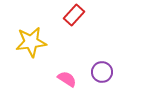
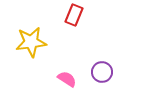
red rectangle: rotated 20 degrees counterclockwise
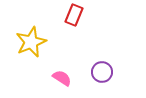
yellow star: rotated 16 degrees counterclockwise
pink semicircle: moved 5 px left, 1 px up
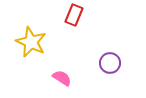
yellow star: rotated 24 degrees counterclockwise
purple circle: moved 8 px right, 9 px up
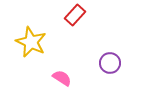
red rectangle: moved 1 px right; rotated 20 degrees clockwise
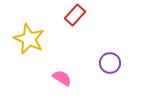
yellow star: moved 2 px left, 3 px up
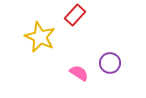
yellow star: moved 11 px right, 2 px up
pink semicircle: moved 17 px right, 5 px up
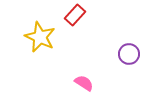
purple circle: moved 19 px right, 9 px up
pink semicircle: moved 5 px right, 10 px down
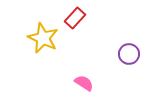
red rectangle: moved 3 px down
yellow star: moved 3 px right, 1 px down
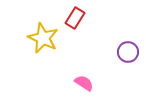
red rectangle: rotated 10 degrees counterclockwise
purple circle: moved 1 px left, 2 px up
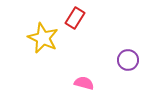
purple circle: moved 8 px down
pink semicircle: rotated 18 degrees counterclockwise
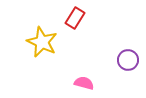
yellow star: moved 1 px left, 4 px down
